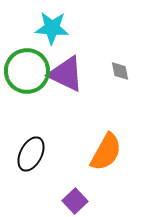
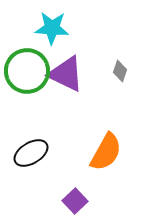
gray diamond: rotated 30 degrees clockwise
black ellipse: moved 1 px up; rotated 32 degrees clockwise
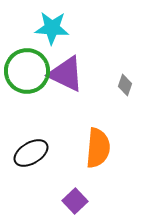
gray diamond: moved 5 px right, 14 px down
orange semicircle: moved 8 px left, 4 px up; rotated 24 degrees counterclockwise
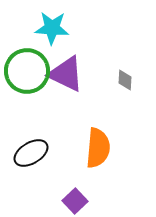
gray diamond: moved 5 px up; rotated 15 degrees counterclockwise
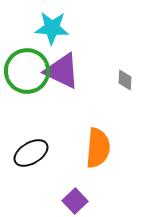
purple triangle: moved 4 px left, 3 px up
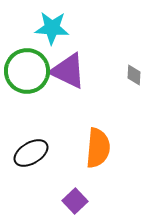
purple triangle: moved 6 px right
gray diamond: moved 9 px right, 5 px up
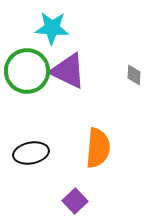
black ellipse: rotated 20 degrees clockwise
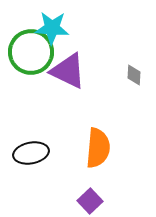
green circle: moved 4 px right, 19 px up
purple square: moved 15 px right
